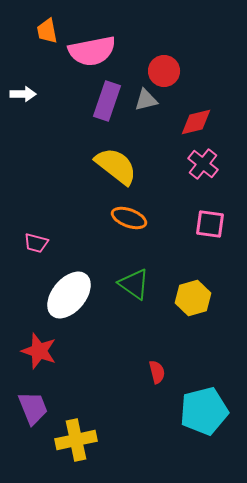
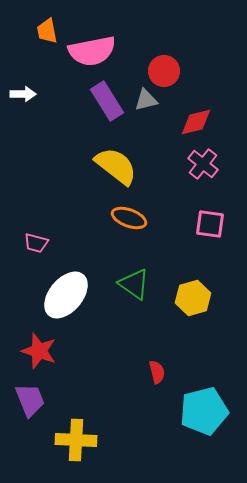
purple rectangle: rotated 51 degrees counterclockwise
white ellipse: moved 3 px left
purple trapezoid: moved 3 px left, 8 px up
yellow cross: rotated 15 degrees clockwise
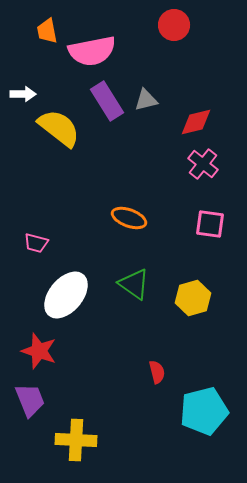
red circle: moved 10 px right, 46 px up
yellow semicircle: moved 57 px left, 38 px up
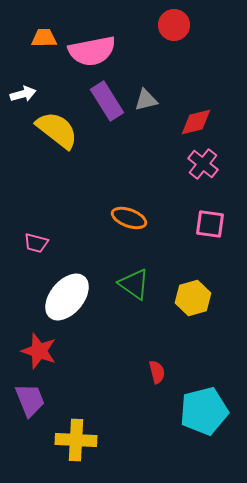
orange trapezoid: moved 3 px left, 7 px down; rotated 100 degrees clockwise
white arrow: rotated 15 degrees counterclockwise
yellow semicircle: moved 2 px left, 2 px down
white ellipse: moved 1 px right, 2 px down
